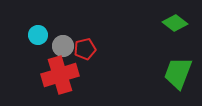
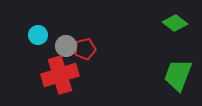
gray circle: moved 3 px right
green trapezoid: moved 2 px down
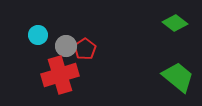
red pentagon: rotated 20 degrees counterclockwise
green trapezoid: moved 2 px down; rotated 108 degrees clockwise
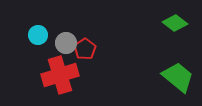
gray circle: moved 3 px up
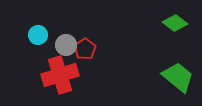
gray circle: moved 2 px down
